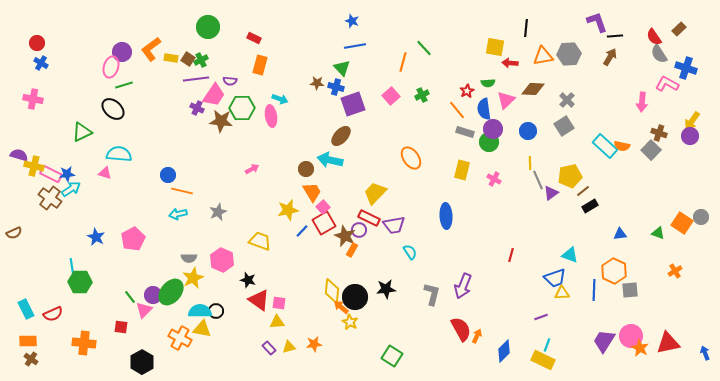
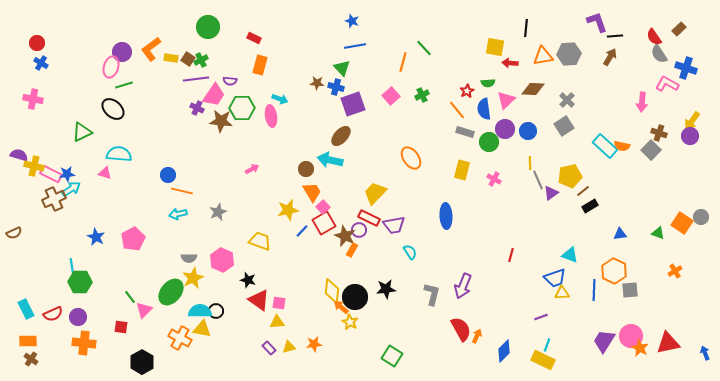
purple circle at (493, 129): moved 12 px right
brown cross at (50, 198): moved 4 px right, 1 px down; rotated 30 degrees clockwise
purple circle at (153, 295): moved 75 px left, 22 px down
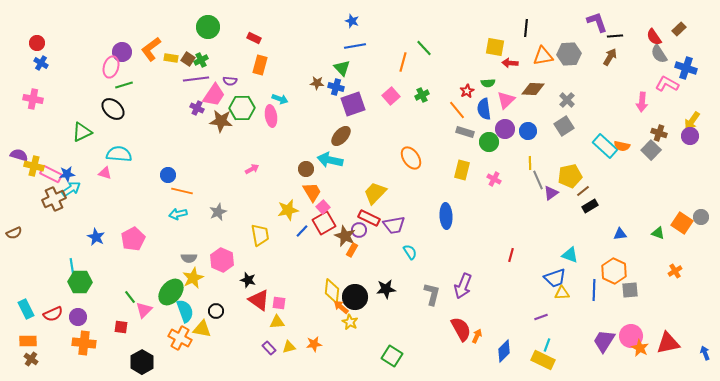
yellow trapezoid at (260, 241): moved 6 px up; rotated 60 degrees clockwise
cyan semicircle at (200, 311): moved 15 px left; rotated 70 degrees clockwise
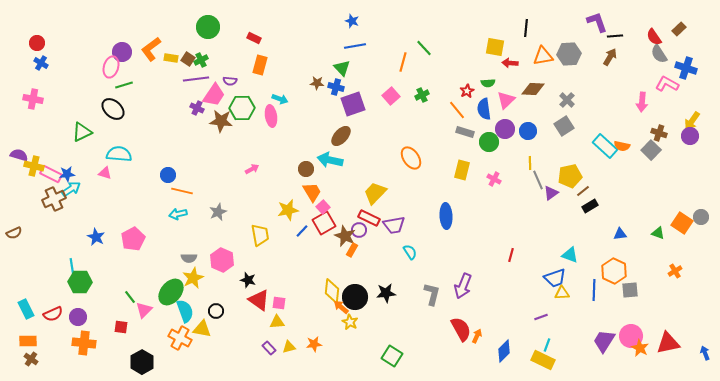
black star at (386, 289): moved 4 px down
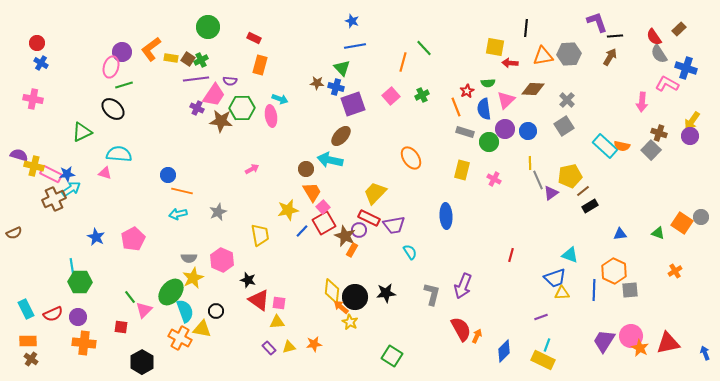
orange line at (457, 110): moved 1 px left, 3 px up; rotated 18 degrees clockwise
